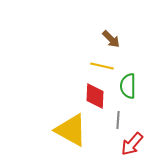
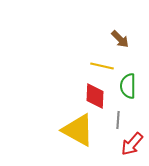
brown arrow: moved 9 px right
yellow triangle: moved 7 px right
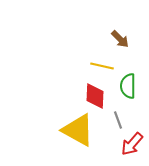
gray line: rotated 24 degrees counterclockwise
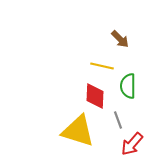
yellow triangle: moved 1 px down; rotated 12 degrees counterclockwise
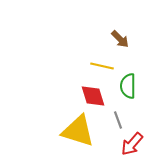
red diamond: moved 2 px left; rotated 20 degrees counterclockwise
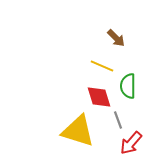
brown arrow: moved 4 px left, 1 px up
yellow line: rotated 10 degrees clockwise
red diamond: moved 6 px right, 1 px down
red arrow: moved 1 px left, 1 px up
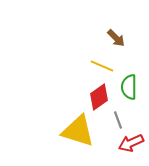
green semicircle: moved 1 px right, 1 px down
red diamond: rotated 72 degrees clockwise
red arrow: rotated 25 degrees clockwise
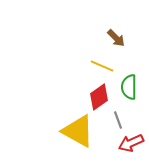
yellow triangle: rotated 12 degrees clockwise
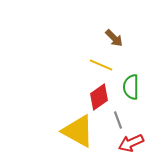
brown arrow: moved 2 px left
yellow line: moved 1 px left, 1 px up
green semicircle: moved 2 px right
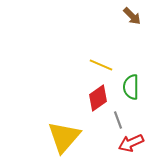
brown arrow: moved 18 px right, 22 px up
red diamond: moved 1 px left, 1 px down
yellow triangle: moved 14 px left, 6 px down; rotated 42 degrees clockwise
